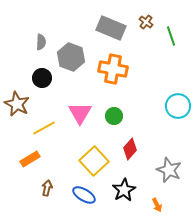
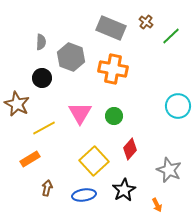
green line: rotated 66 degrees clockwise
blue ellipse: rotated 40 degrees counterclockwise
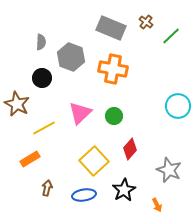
pink triangle: rotated 15 degrees clockwise
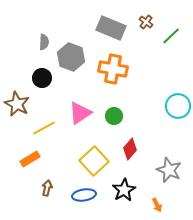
gray semicircle: moved 3 px right
pink triangle: rotated 10 degrees clockwise
